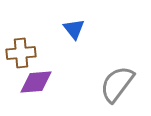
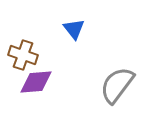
brown cross: moved 2 px right, 2 px down; rotated 24 degrees clockwise
gray semicircle: moved 1 px down
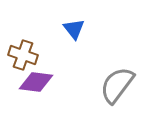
purple diamond: rotated 12 degrees clockwise
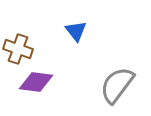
blue triangle: moved 2 px right, 2 px down
brown cross: moved 5 px left, 6 px up
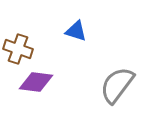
blue triangle: rotated 35 degrees counterclockwise
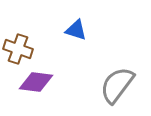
blue triangle: moved 1 px up
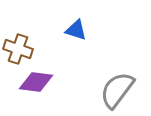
gray semicircle: moved 5 px down
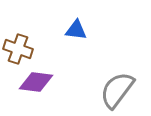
blue triangle: rotated 10 degrees counterclockwise
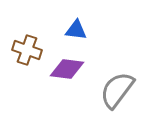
brown cross: moved 9 px right, 1 px down
purple diamond: moved 31 px right, 13 px up
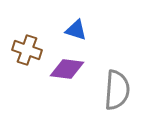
blue triangle: rotated 10 degrees clockwise
gray semicircle: rotated 147 degrees clockwise
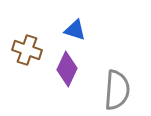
blue triangle: moved 1 px left
purple diamond: rotated 72 degrees counterclockwise
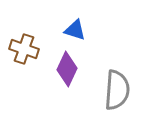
brown cross: moved 3 px left, 1 px up
